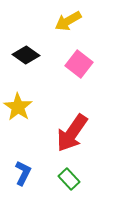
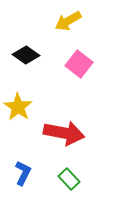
red arrow: moved 8 px left; rotated 114 degrees counterclockwise
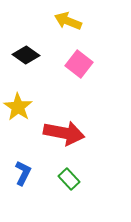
yellow arrow: rotated 52 degrees clockwise
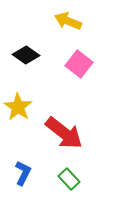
red arrow: rotated 27 degrees clockwise
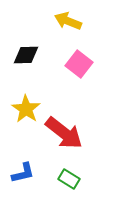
black diamond: rotated 36 degrees counterclockwise
yellow star: moved 8 px right, 2 px down
blue L-shape: rotated 50 degrees clockwise
green rectangle: rotated 15 degrees counterclockwise
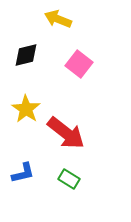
yellow arrow: moved 10 px left, 2 px up
black diamond: rotated 12 degrees counterclockwise
red arrow: moved 2 px right
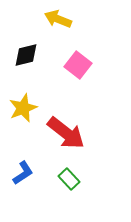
pink square: moved 1 px left, 1 px down
yellow star: moved 3 px left, 1 px up; rotated 16 degrees clockwise
blue L-shape: rotated 20 degrees counterclockwise
green rectangle: rotated 15 degrees clockwise
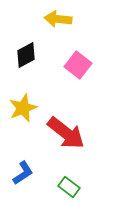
yellow arrow: rotated 16 degrees counterclockwise
black diamond: rotated 16 degrees counterclockwise
green rectangle: moved 8 px down; rotated 10 degrees counterclockwise
